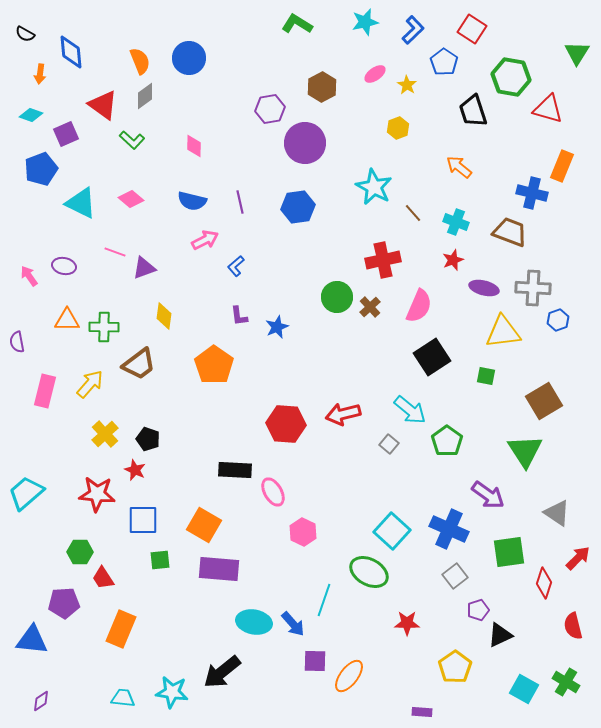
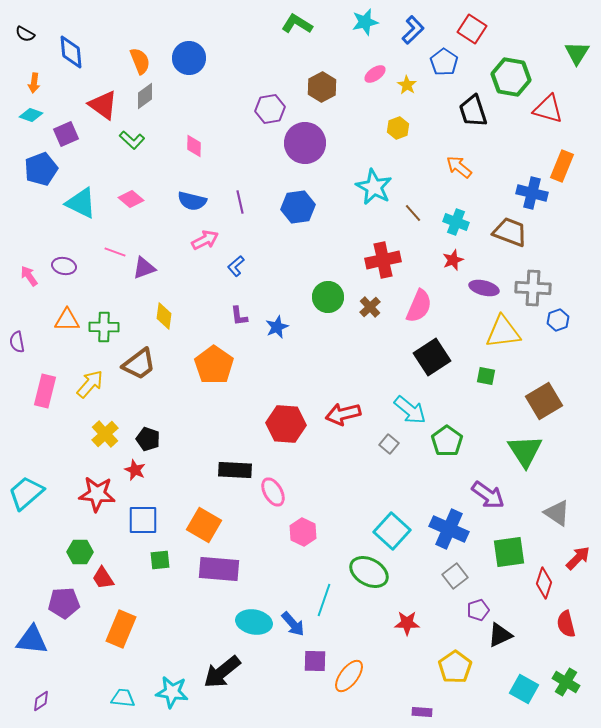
orange arrow at (40, 74): moved 6 px left, 9 px down
green circle at (337, 297): moved 9 px left
red semicircle at (573, 626): moved 7 px left, 2 px up
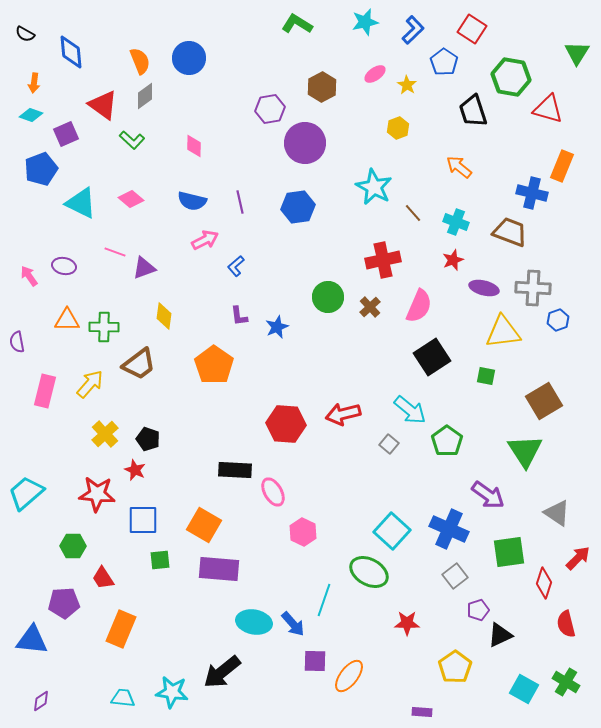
green hexagon at (80, 552): moved 7 px left, 6 px up
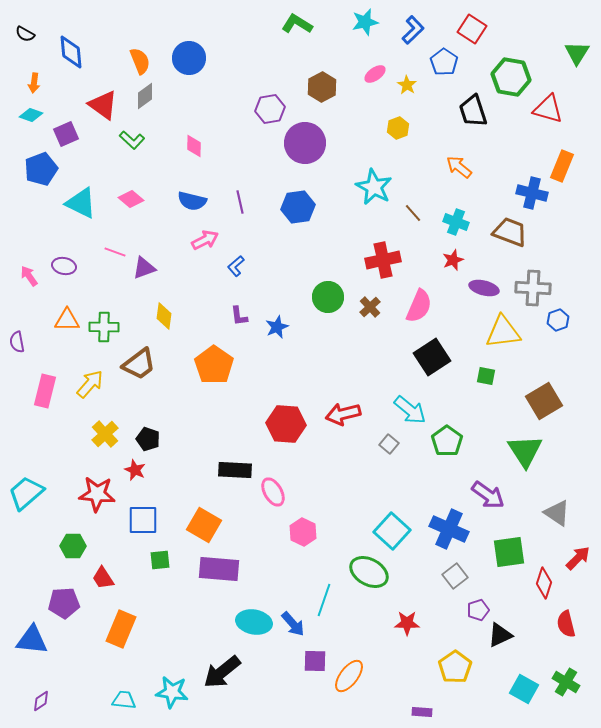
cyan trapezoid at (123, 698): moved 1 px right, 2 px down
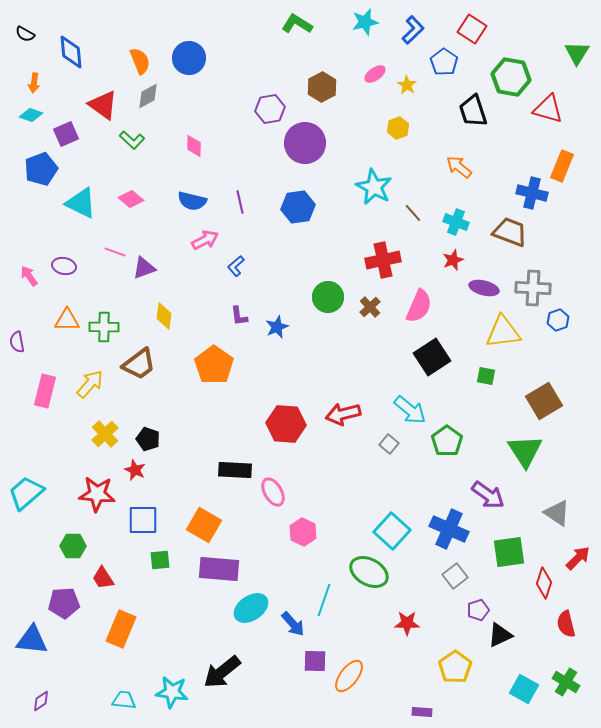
gray diamond at (145, 96): moved 3 px right; rotated 8 degrees clockwise
cyan ellipse at (254, 622): moved 3 px left, 14 px up; rotated 44 degrees counterclockwise
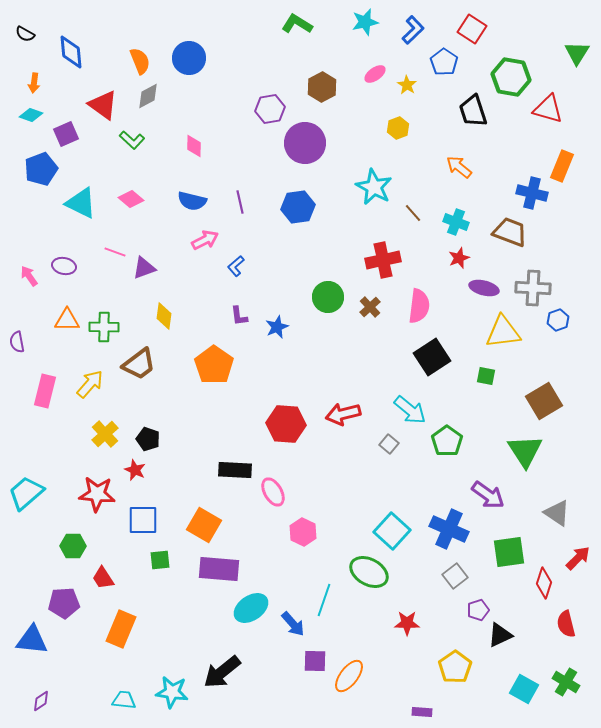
red star at (453, 260): moved 6 px right, 2 px up
pink semicircle at (419, 306): rotated 16 degrees counterclockwise
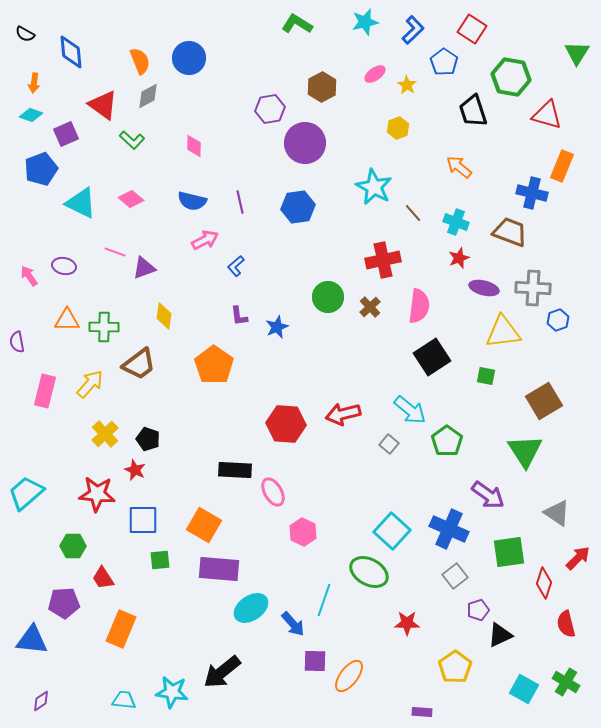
red triangle at (548, 109): moved 1 px left, 6 px down
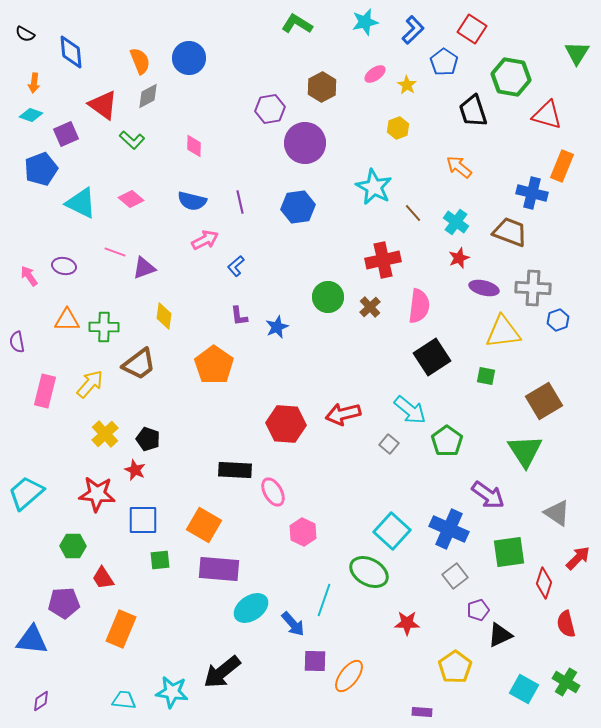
cyan cross at (456, 222): rotated 15 degrees clockwise
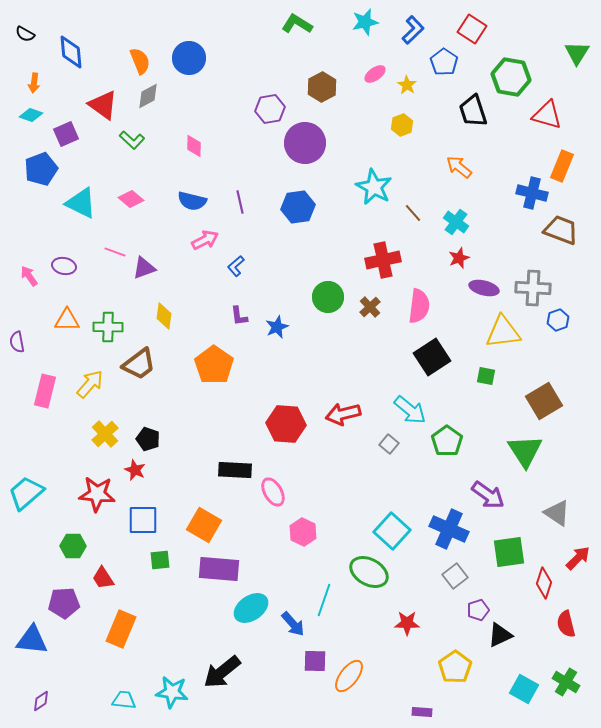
yellow hexagon at (398, 128): moved 4 px right, 3 px up
brown trapezoid at (510, 232): moved 51 px right, 2 px up
green cross at (104, 327): moved 4 px right
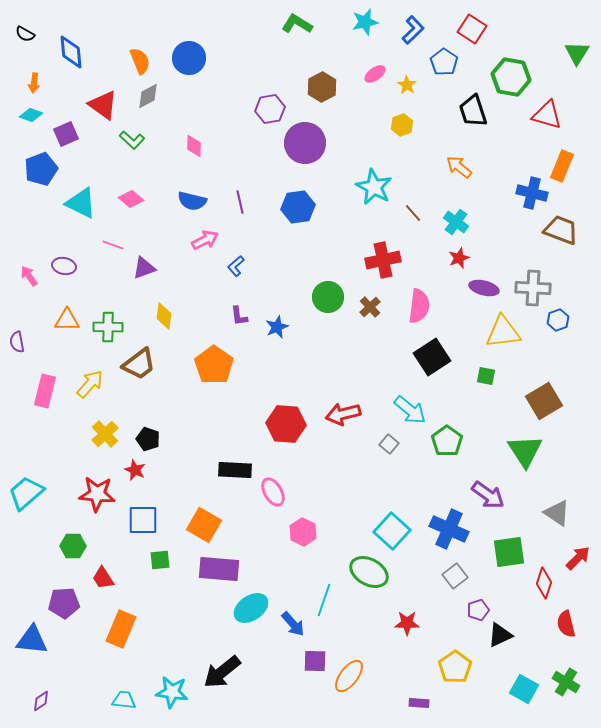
pink line at (115, 252): moved 2 px left, 7 px up
purple rectangle at (422, 712): moved 3 px left, 9 px up
